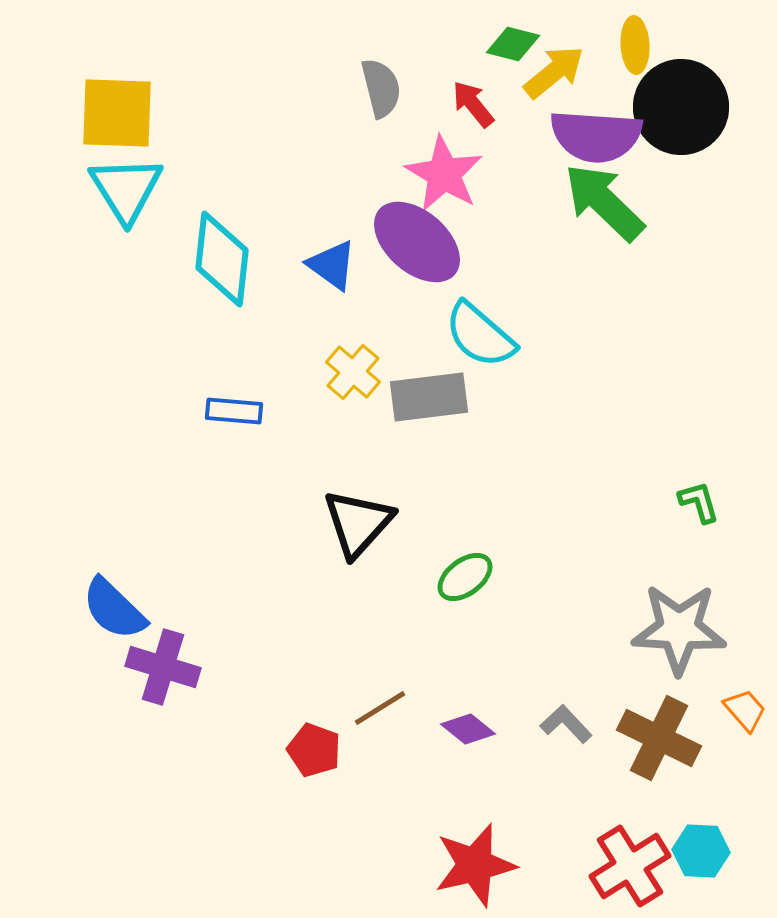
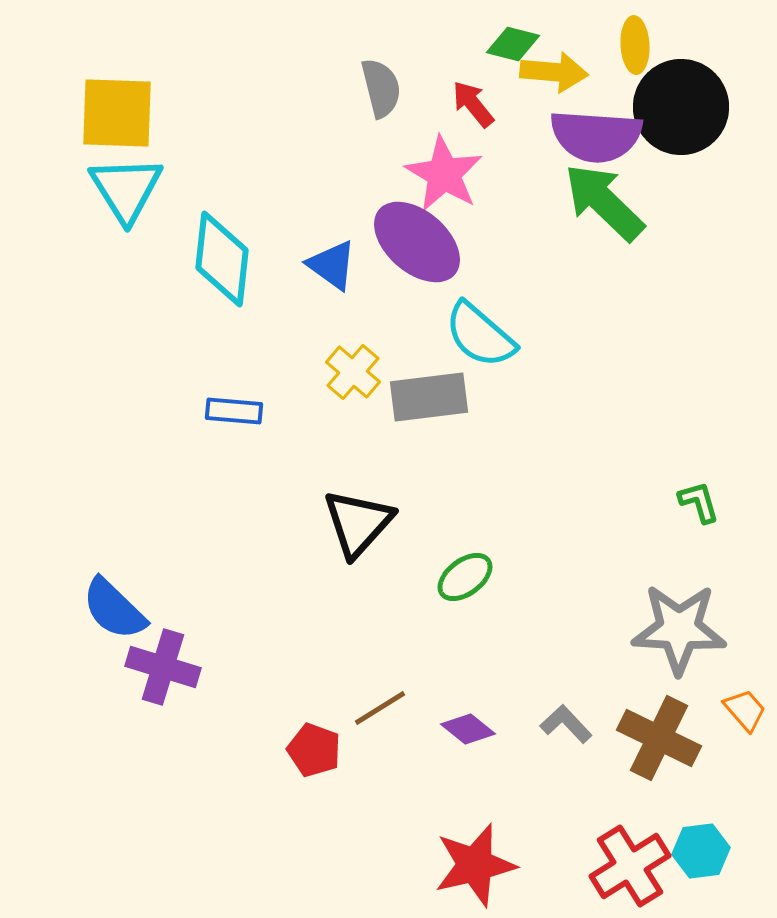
yellow arrow: rotated 44 degrees clockwise
cyan hexagon: rotated 10 degrees counterclockwise
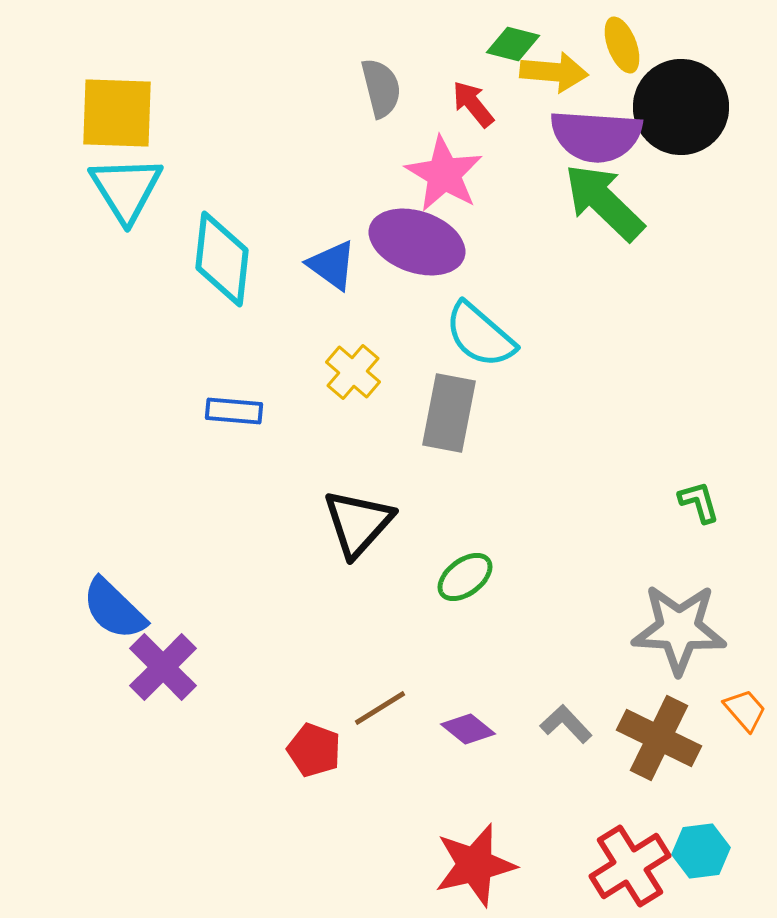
yellow ellipse: moved 13 px left; rotated 18 degrees counterclockwise
purple ellipse: rotated 22 degrees counterclockwise
gray rectangle: moved 20 px right, 16 px down; rotated 72 degrees counterclockwise
purple cross: rotated 28 degrees clockwise
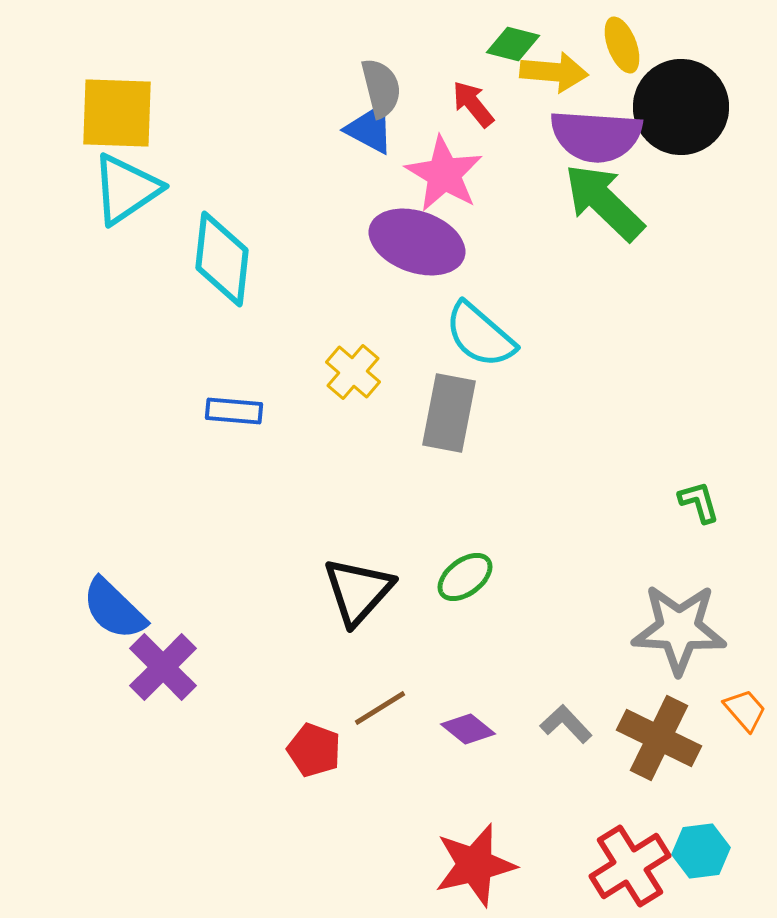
cyan triangle: rotated 28 degrees clockwise
blue triangle: moved 38 px right, 136 px up; rotated 8 degrees counterclockwise
black triangle: moved 68 px down
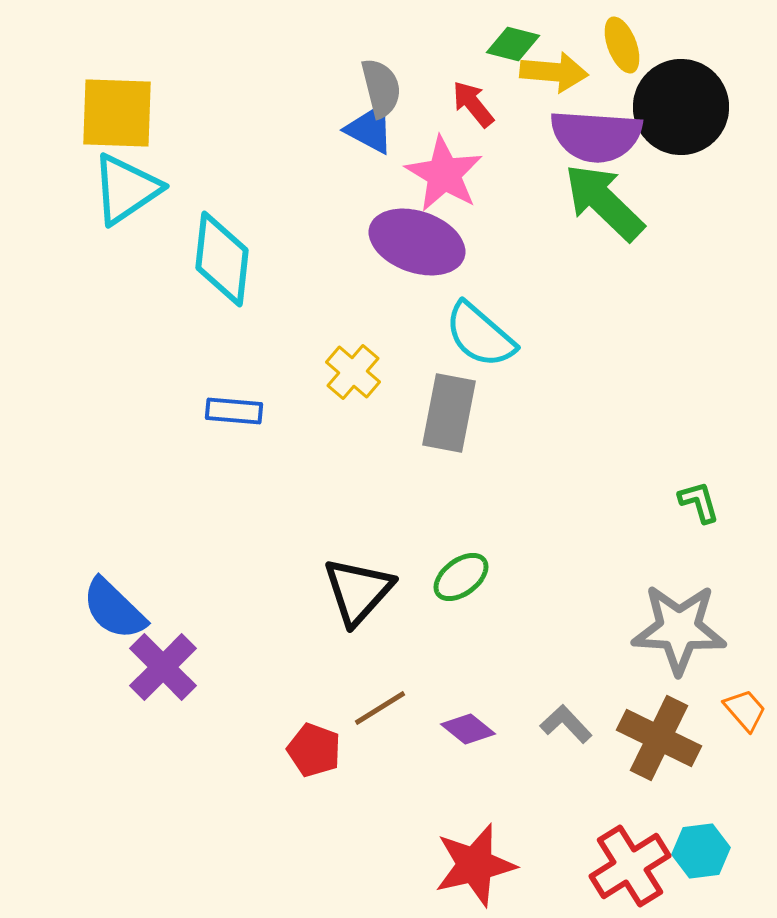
green ellipse: moved 4 px left
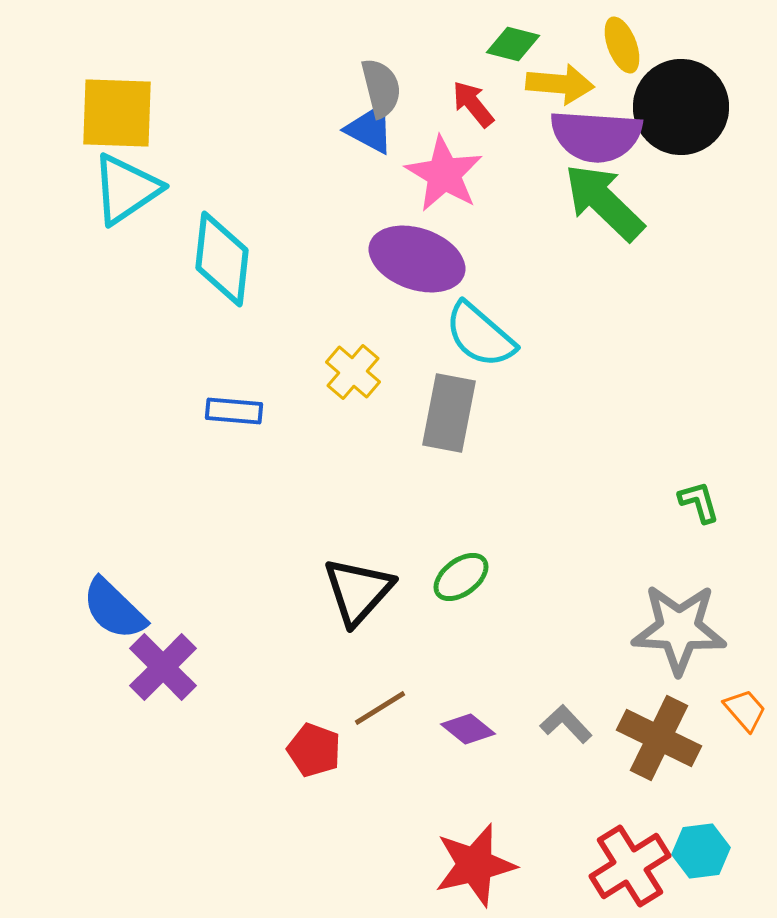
yellow arrow: moved 6 px right, 12 px down
purple ellipse: moved 17 px down
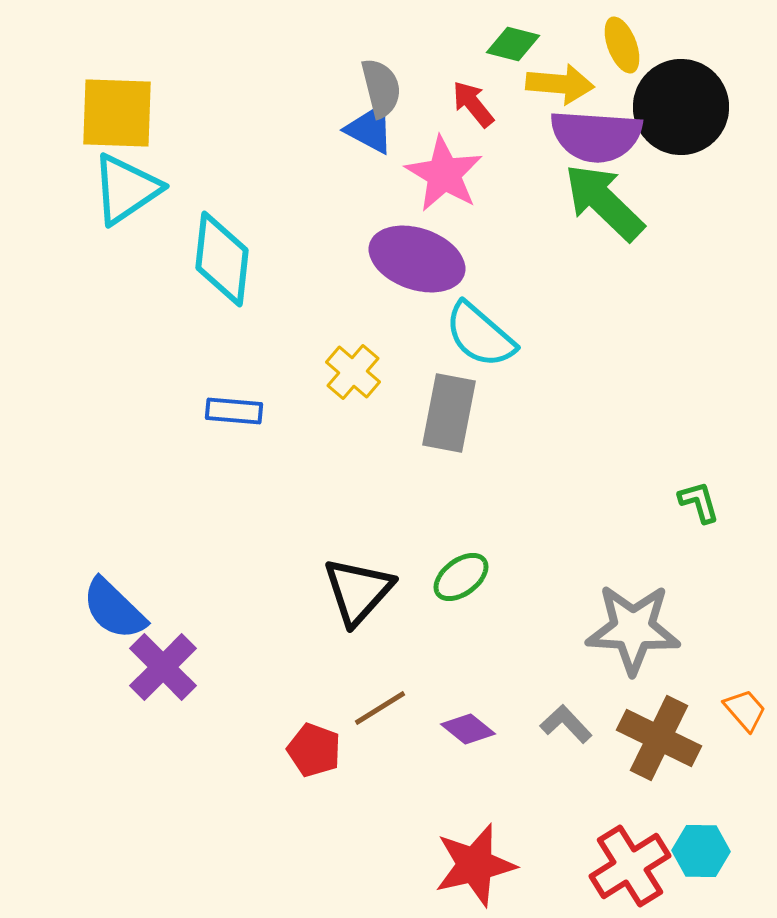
gray star: moved 46 px left
cyan hexagon: rotated 8 degrees clockwise
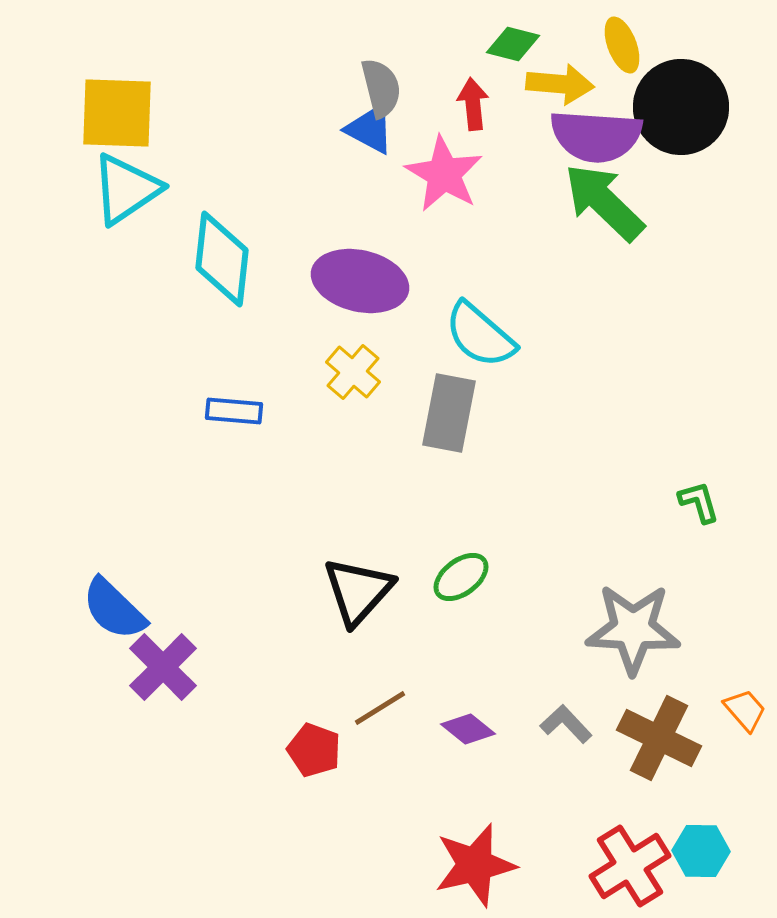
red arrow: rotated 33 degrees clockwise
purple ellipse: moved 57 px left, 22 px down; rotated 6 degrees counterclockwise
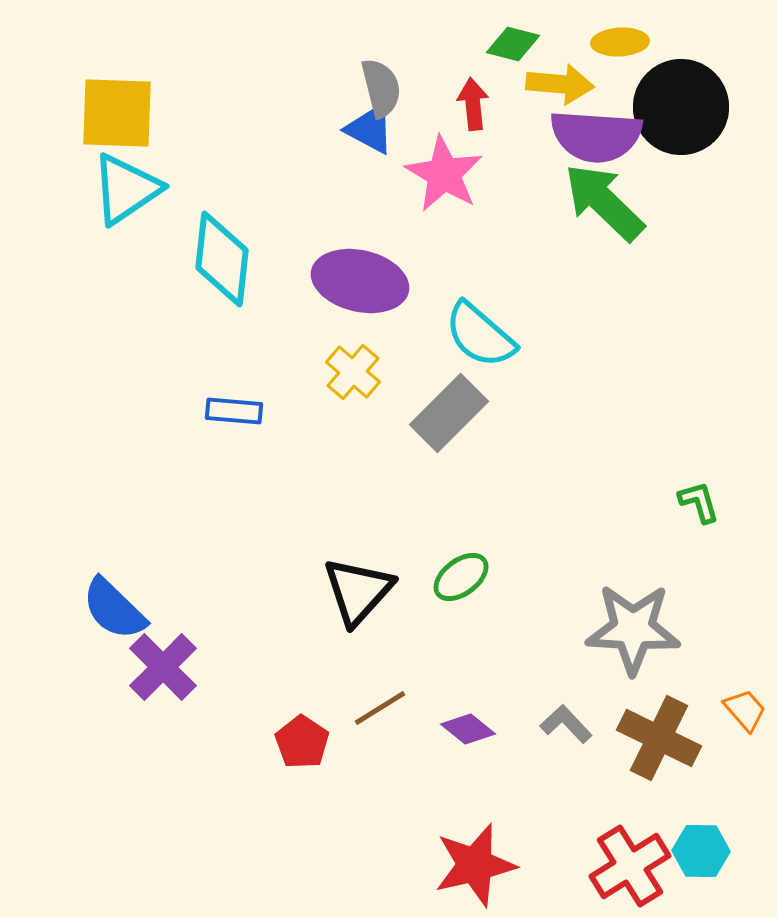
yellow ellipse: moved 2 px left, 3 px up; rotated 72 degrees counterclockwise
gray rectangle: rotated 34 degrees clockwise
red pentagon: moved 12 px left, 8 px up; rotated 14 degrees clockwise
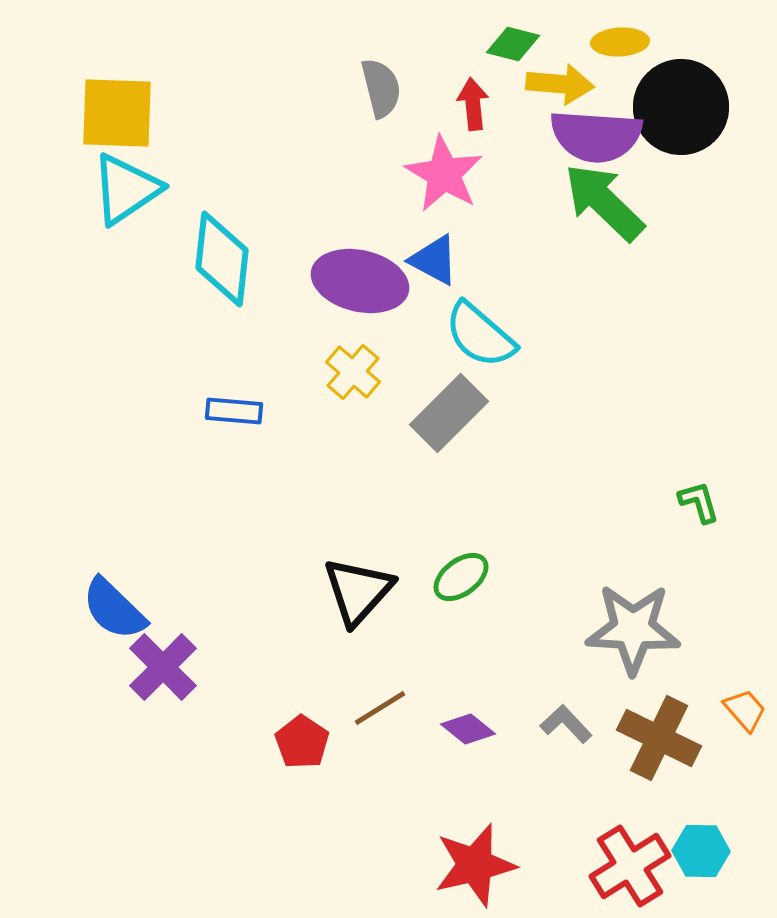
blue triangle: moved 64 px right, 131 px down
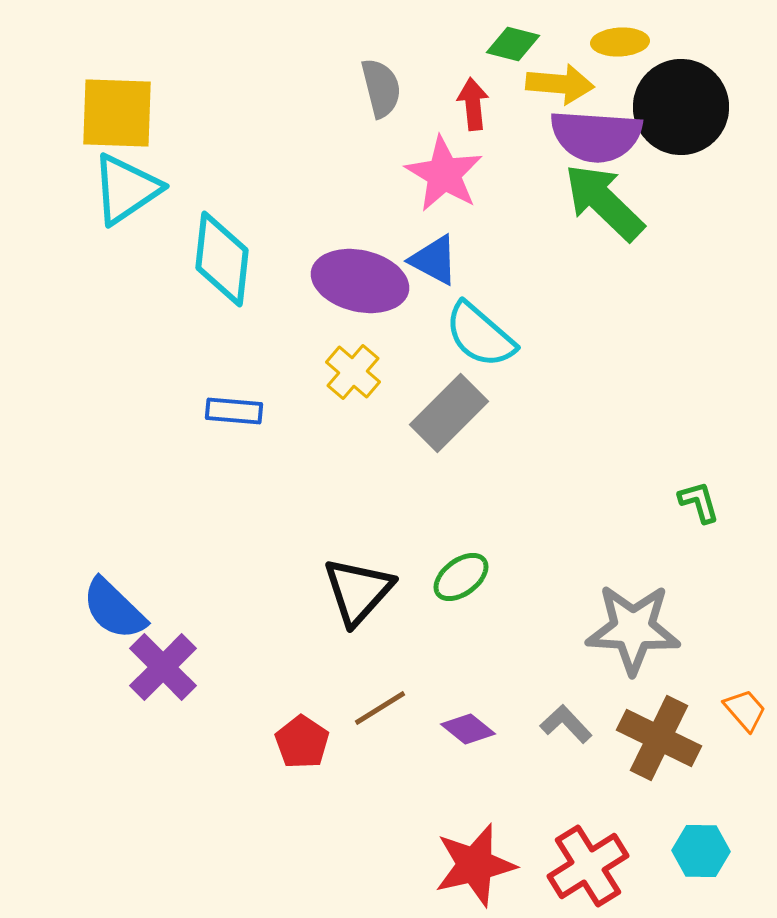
red cross: moved 42 px left
